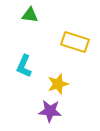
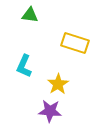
yellow rectangle: moved 1 px down
yellow star: rotated 15 degrees counterclockwise
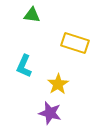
green triangle: moved 2 px right
purple star: moved 2 px down; rotated 10 degrees clockwise
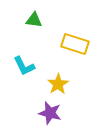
green triangle: moved 2 px right, 5 px down
yellow rectangle: moved 1 px down
cyan L-shape: rotated 50 degrees counterclockwise
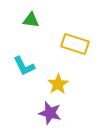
green triangle: moved 3 px left
